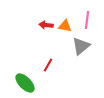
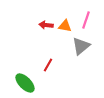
pink line: moved 1 px left; rotated 12 degrees clockwise
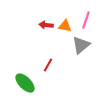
gray triangle: moved 1 px up
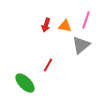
red arrow: rotated 80 degrees counterclockwise
